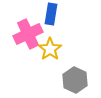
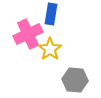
gray hexagon: rotated 20 degrees counterclockwise
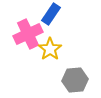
blue rectangle: rotated 25 degrees clockwise
gray hexagon: rotated 10 degrees counterclockwise
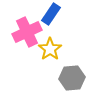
pink cross: moved 1 px left, 2 px up
gray hexagon: moved 3 px left, 2 px up
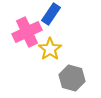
gray hexagon: rotated 20 degrees clockwise
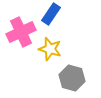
pink cross: moved 6 px left
yellow star: rotated 20 degrees counterclockwise
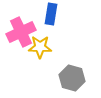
blue rectangle: rotated 25 degrees counterclockwise
yellow star: moved 10 px left, 2 px up; rotated 15 degrees counterclockwise
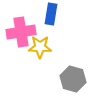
pink cross: rotated 16 degrees clockwise
gray hexagon: moved 1 px right, 1 px down
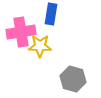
yellow star: moved 1 px up
